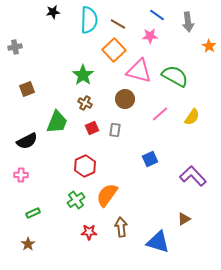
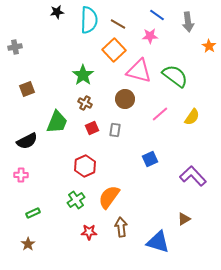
black star: moved 4 px right
green semicircle: rotated 8 degrees clockwise
orange semicircle: moved 2 px right, 2 px down
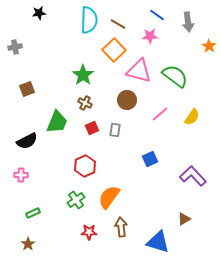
black star: moved 18 px left, 1 px down
brown circle: moved 2 px right, 1 px down
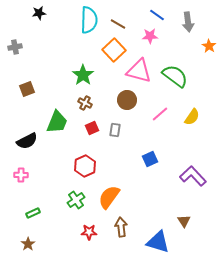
brown triangle: moved 2 px down; rotated 32 degrees counterclockwise
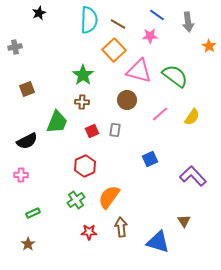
black star: rotated 16 degrees counterclockwise
brown cross: moved 3 px left, 1 px up; rotated 24 degrees counterclockwise
red square: moved 3 px down
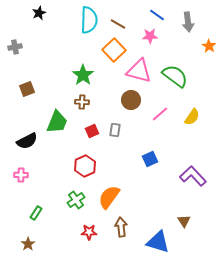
brown circle: moved 4 px right
green rectangle: moved 3 px right; rotated 32 degrees counterclockwise
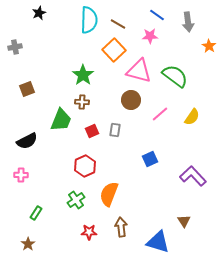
green trapezoid: moved 4 px right, 2 px up
orange semicircle: moved 3 px up; rotated 15 degrees counterclockwise
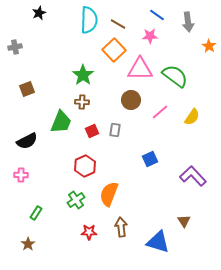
pink triangle: moved 1 px right, 2 px up; rotated 16 degrees counterclockwise
pink line: moved 2 px up
green trapezoid: moved 2 px down
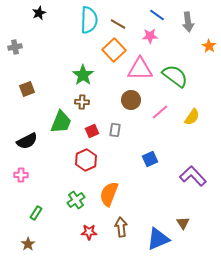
red hexagon: moved 1 px right, 6 px up
brown triangle: moved 1 px left, 2 px down
blue triangle: moved 3 px up; rotated 40 degrees counterclockwise
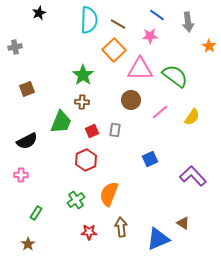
brown triangle: rotated 24 degrees counterclockwise
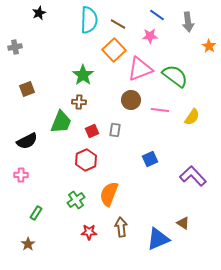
pink triangle: rotated 20 degrees counterclockwise
brown cross: moved 3 px left
pink line: moved 2 px up; rotated 48 degrees clockwise
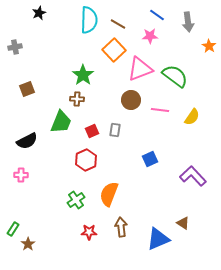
brown cross: moved 2 px left, 3 px up
green rectangle: moved 23 px left, 16 px down
